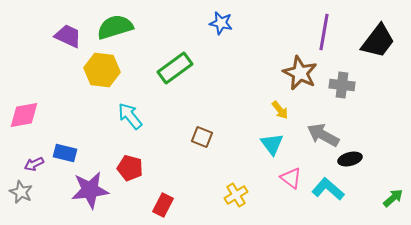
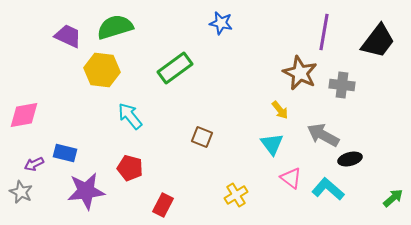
purple star: moved 4 px left, 1 px down
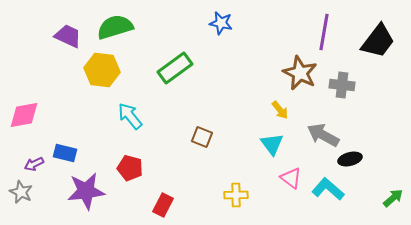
yellow cross: rotated 30 degrees clockwise
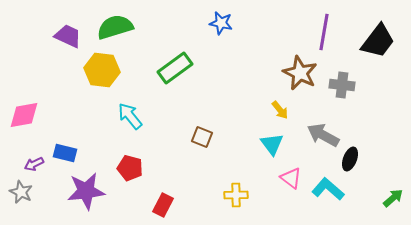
black ellipse: rotated 55 degrees counterclockwise
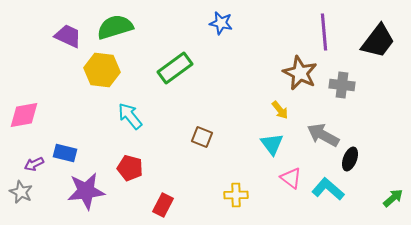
purple line: rotated 15 degrees counterclockwise
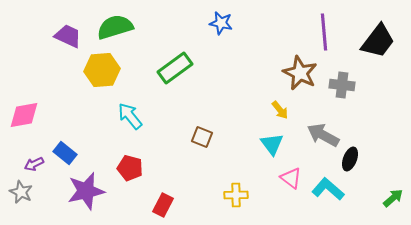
yellow hexagon: rotated 12 degrees counterclockwise
blue rectangle: rotated 25 degrees clockwise
purple star: rotated 6 degrees counterclockwise
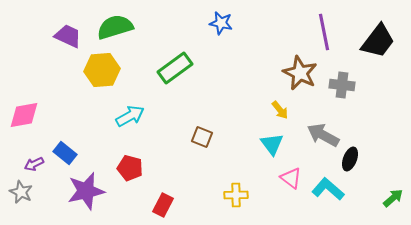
purple line: rotated 6 degrees counterclockwise
cyan arrow: rotated 100 degrees clockwise
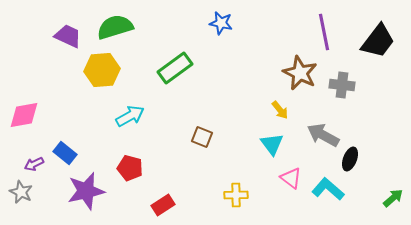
red rectangle: rotated 30 degrees clockwise
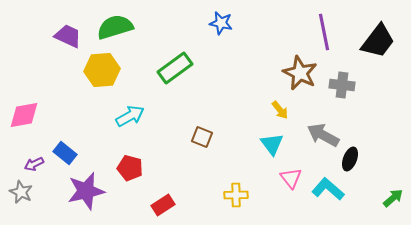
pink triangle: rotated 15 degrees clockwise
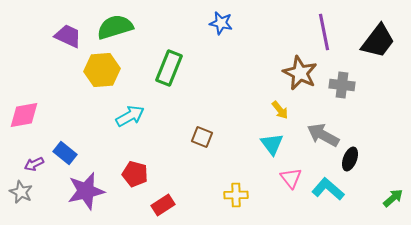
green rectangle: moved 6 px left; rotated 32 degrees counterclockwise
red pentagon: moved 5 px right, 6 px down
